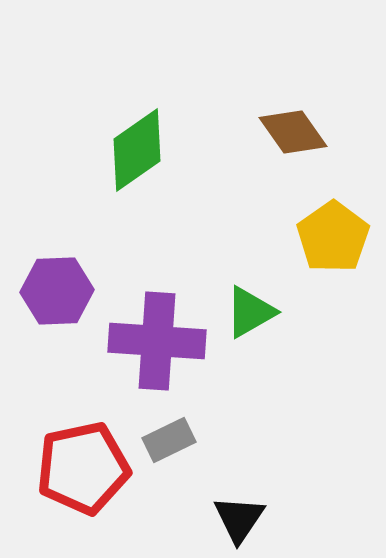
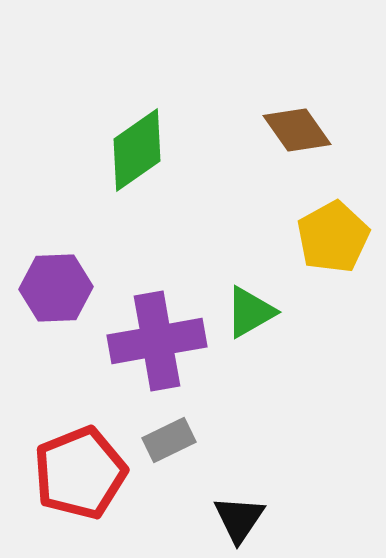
brown diamond: moved 4 px right, 2 px up
yellow pentagon: rotated 6 degrees clockwise
purple hexagon: moved 1 px left, 3 px up
purple cross: rotated 14 degrees counterclockwise
red pentagon: moved 3 px left, 5 px down; rotated 10 degrees counterclockwise
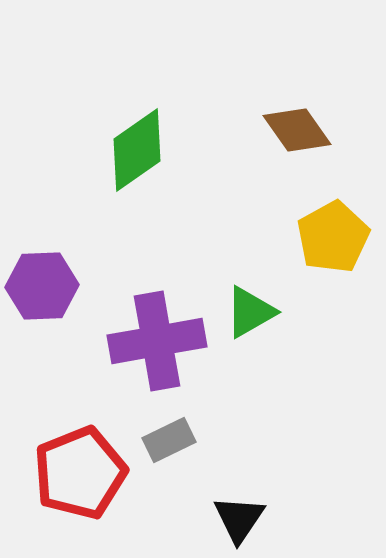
purple hexagon: moved 14 px left, 2 px up
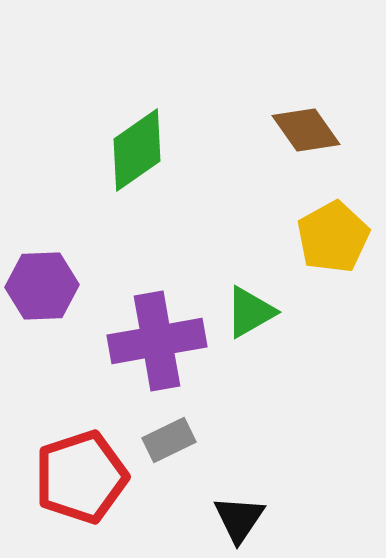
brown diamond: moved 9 px right
red pentagon: moved 1 px right, 4 px down; rotated 4 degrees clockwise
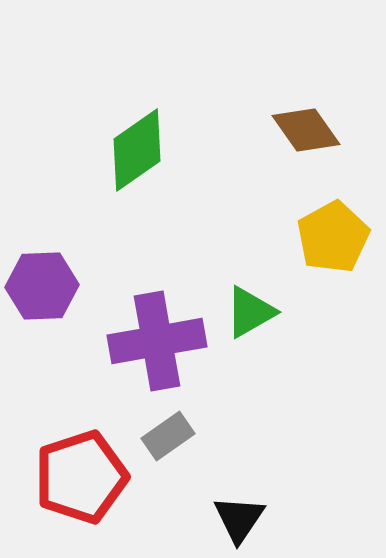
gray rectangle: moved 1 px left, 4 px up; rotated 9 degrees counterclockwise
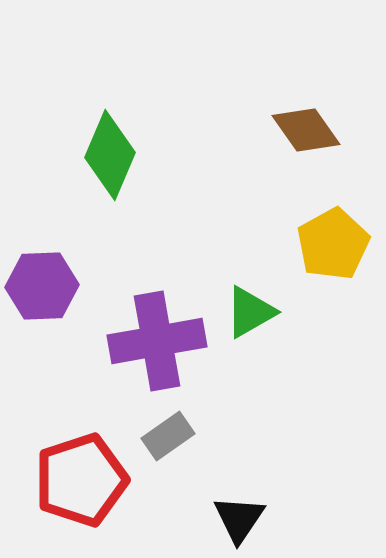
green diamond: moved 27 px left, 5 px down; rotated 32 degrees counterclockwise
yellow pentagon: moved 7 px down
red pentagon: moved 3 px down
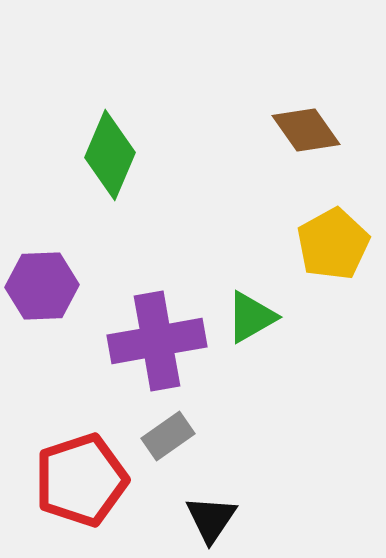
green triangle: moved 1 px right, 5 px down
black triangle: moved 28 px left
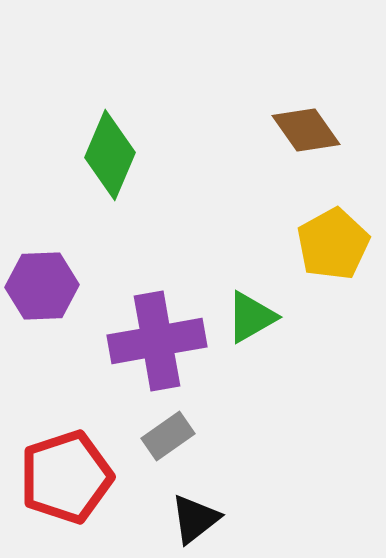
red pentagon: moved 15 px left, 3 px up
black triangle: moved 16 px left; rotated 18 degrees clockwise
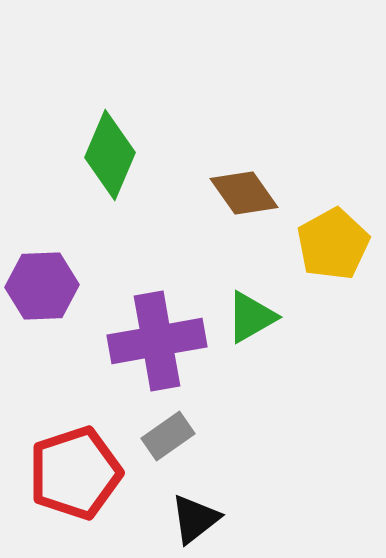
brown diamond: moved 62 px left, 63 px down
red pentagon: moved 9 px right, 4 px up
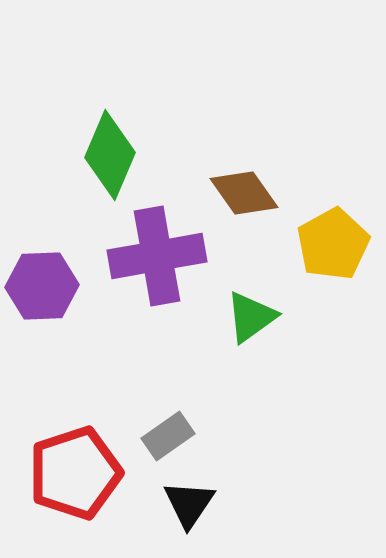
green triangle: rotated 6 degrees counterclockwise
purple cross: moved 85 px up
black triangle: moved 6 px left, 15 px up; rotated 18 degrees counterclockwise
